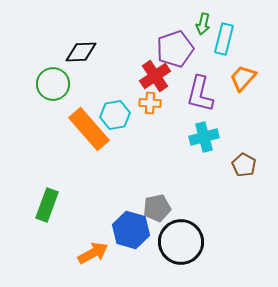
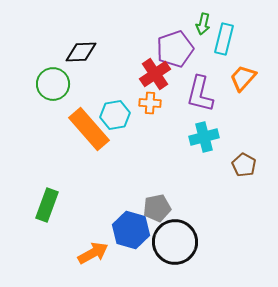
red cross: moved 2 px up
black circle: moved 6 px left
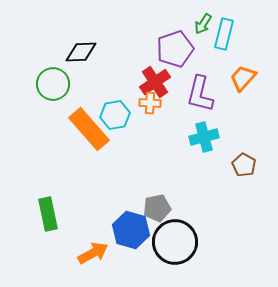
green arrow: rotated 20 degrees clockwise
cyan rectangle: moved 5 px up
red cross: moved 8 px down
green rectangle: moved 1 px right, 9 px down; rotated 32 degrees counterclockwise
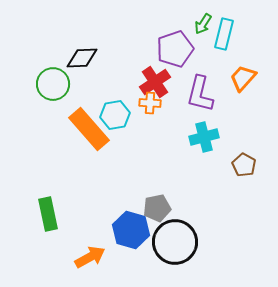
black diamond: moved 1 px right, 6 px down
orange arrow: moved 3 px left, 4 px down
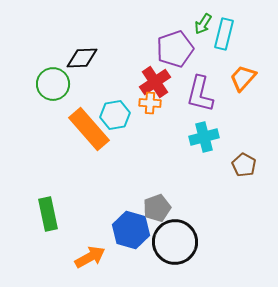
gray pentagon: rotated 8 degrees counterclockwise
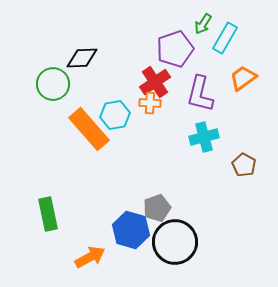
cyan rectangle: moved 1 px right, 4 px down; rotated 16 degrees clockwise
orange trapezoid: rotated 12 degrees clockwise
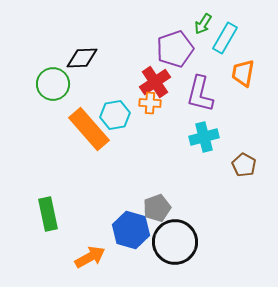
orange trapezoid: moved 5 px up; rotated 44 degrees counterclockwise
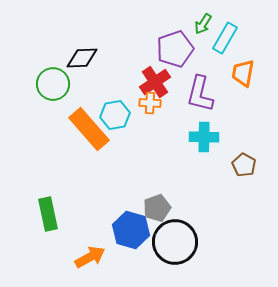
cyan cross: rotated 16 degrees clockwise
